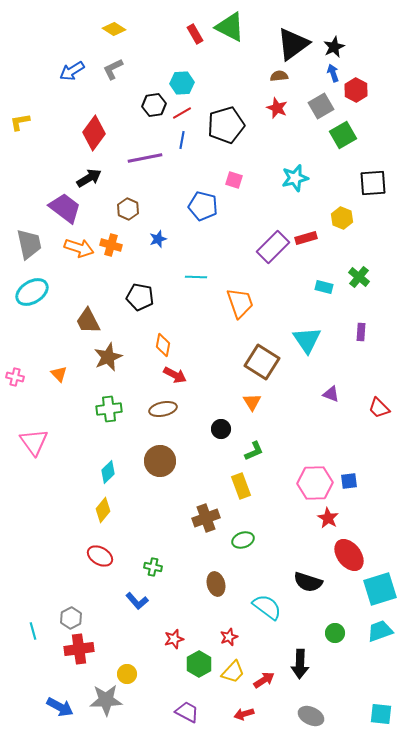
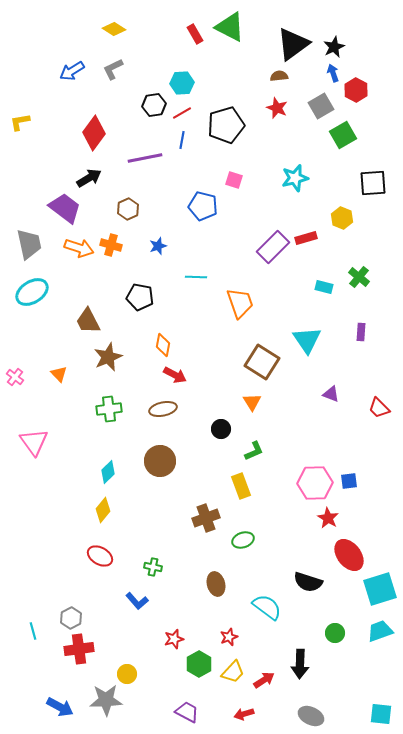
brown hexagon at (128, 209): rotated 10 degrees clockwise
blue star at (158, 239): moved 7 px down
pink cross at (15, 377): rotated 24 degrees clockwise
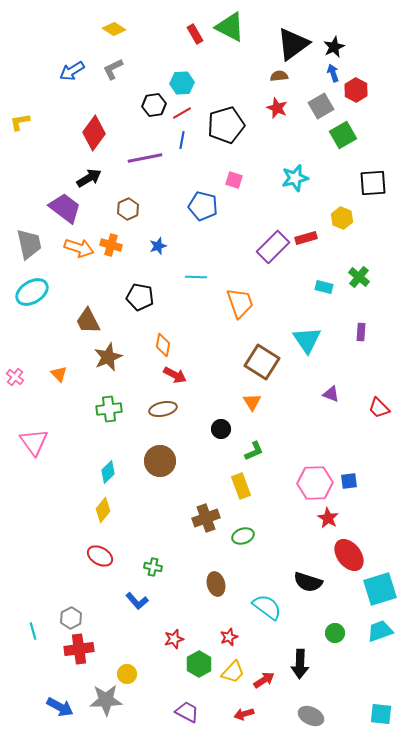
green ellipse at (243, 540): moved 4 px up
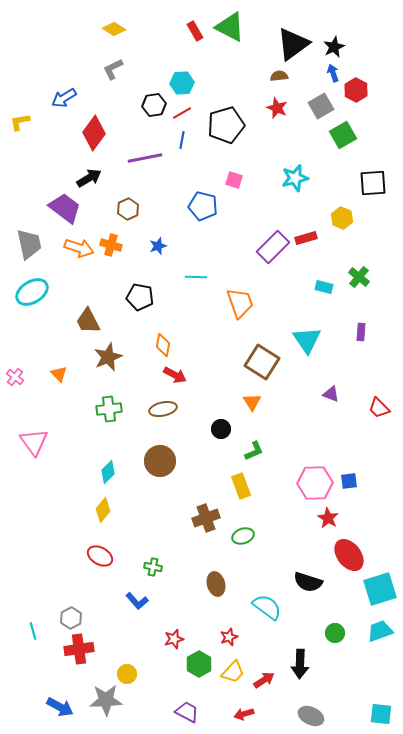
red rectangle at (195, 34): moved 3 px up
blue arrow at (72, 71): moved 8 px left, 27 px down
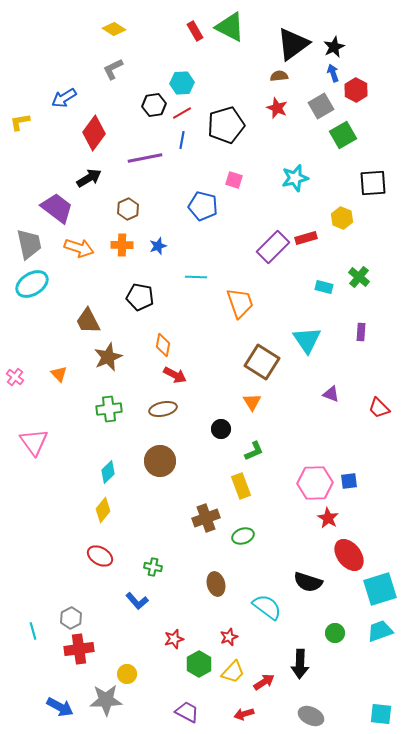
purple trapezoid at (65, 208): moved 8 px left
orange cross at (111, 245): moved 11 px right; rotated 15 degrees counterclockwise
cyan ellipse at (32, 292): moved 8 px up
red arrow at (264, 680): moved 2 px down
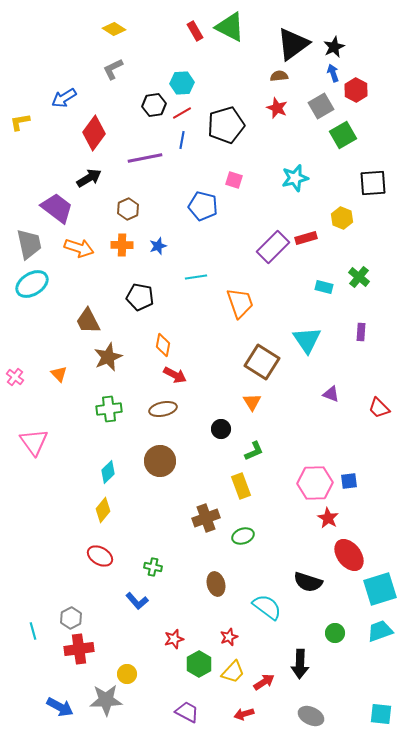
cyan line at (196, 277): rotated 10 degrees counterclockwise
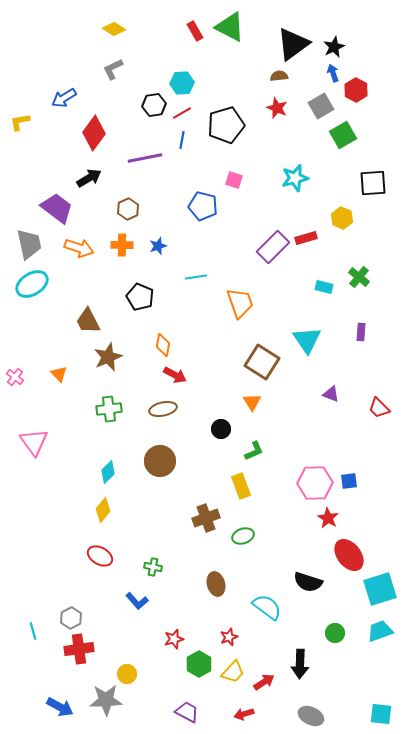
black pentagon at (140, 297): rotated 12 degrees clockwise
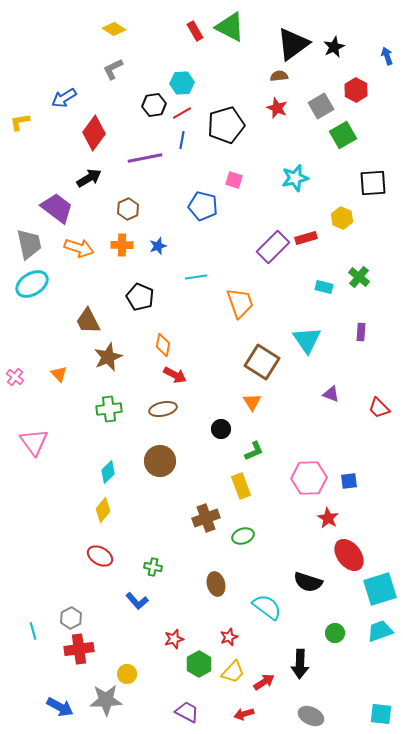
blue arrow at (333, 73): moved 54 px right, 17 px up
pink hexagon at (315, 483): moved 6 px left, 5 px up
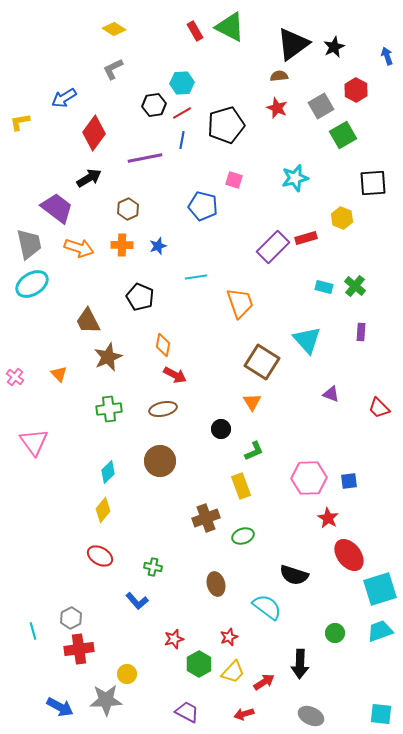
green cross at (359, 277): moved 4 px left, 9 px down
cyan triangle at (307, 340): rotated 8 degrees counterclockwise
black semicircle at (308, 582): moved 14 px left, 7 px up
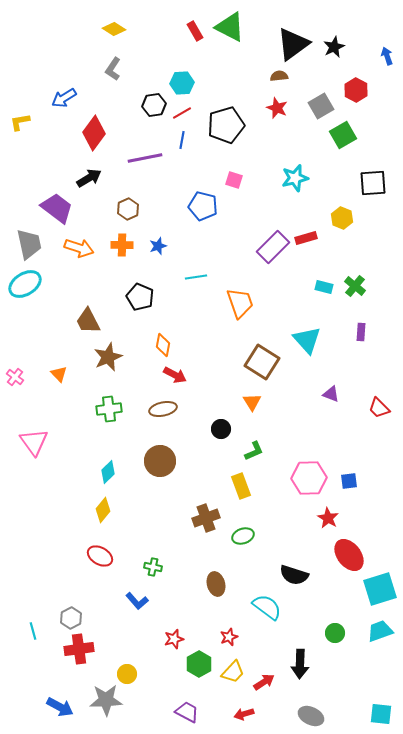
gray L-shape at (113, 69): rotated 30 degrees counterclockwise
cyan ellipse at (32, 284): moved 7 px left
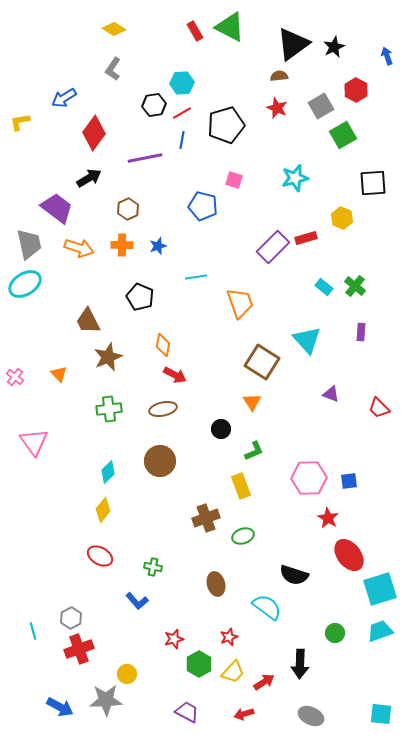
cyan rectangle at (324, 287): rotated 24 degrees clockwise
red cross at (79, 649): rotated 12 degrees counterclockwise
